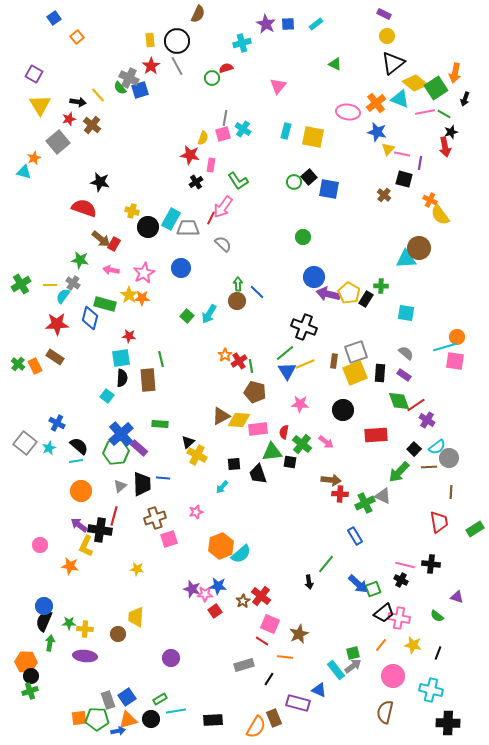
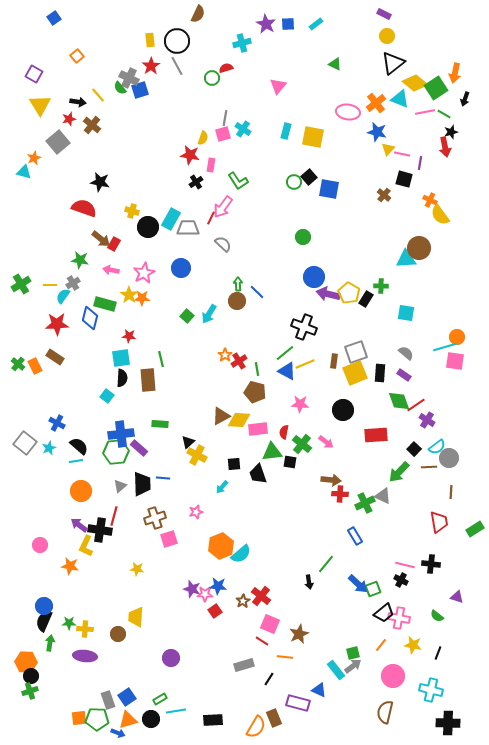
orange square at (77, 37): moved 19 px down
gray cross at (73, 283): rotated 24 degrees clockwise
green line at (251, 366): moved 6 px right, 3 px down
blue triangle at (287, 371): rotated 30 degrees counterclockwise
blue cross at (121, 434): rotated 35 degrees clockwise
blue arrow at (118, 731): moved 2 px down; rotated 32 degrees clockwise
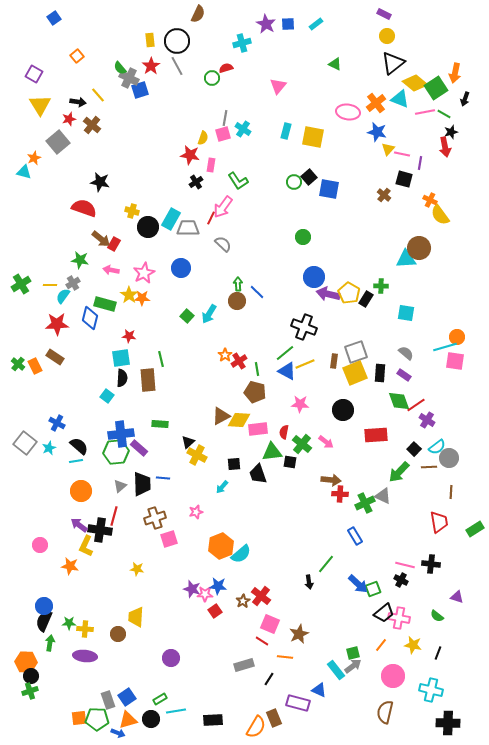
green semicircle at (120, 88): moved 20 px up
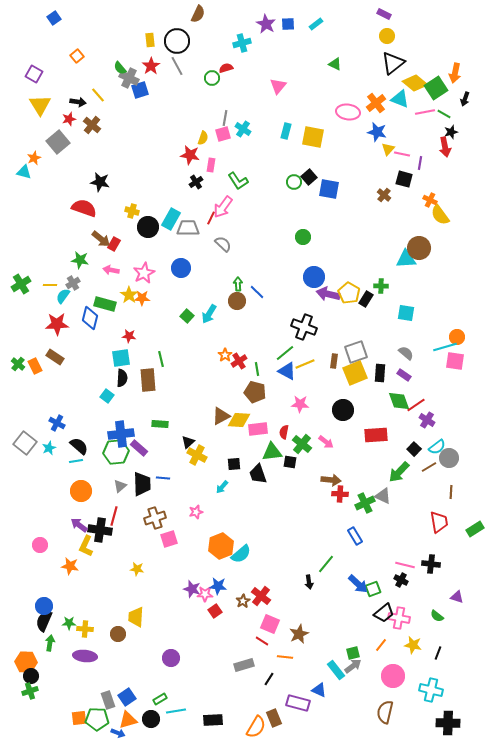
brown line at (429, 467): rotated 28 degrees counterclockwise
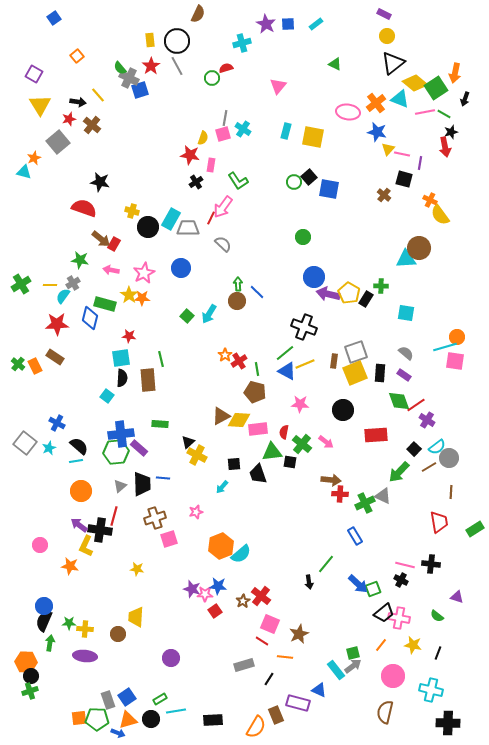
brown rectangle at (274, 718): moved 2 px right, 3 px up
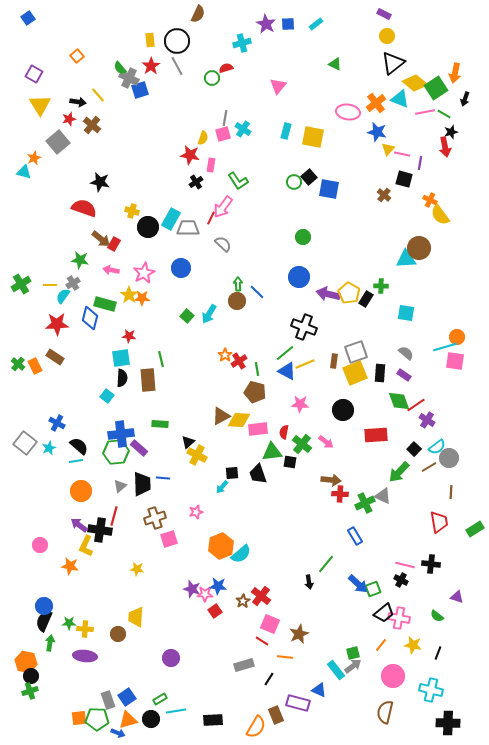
blue square at (54, 18): moved 26 px left
blue circle at (314, 277): moved 15 px left
black square at (234, 464): moved 2 px left, 9 px down
orange hexagon at (26, 662): rotated 10 degrees clockwise
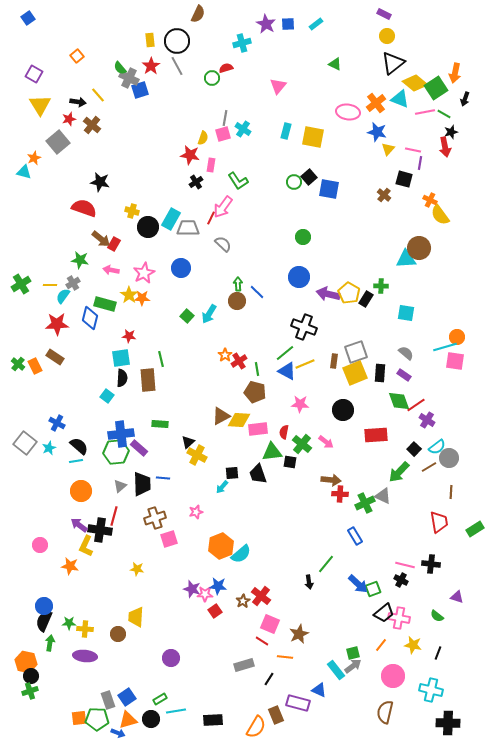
pink line at (402, 154): moved 11 px right, 4 px up
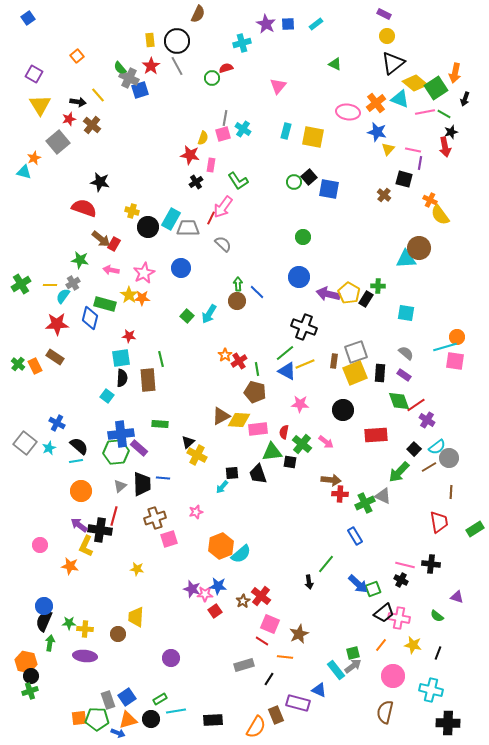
green cross at (381, 286): moved 3 px left
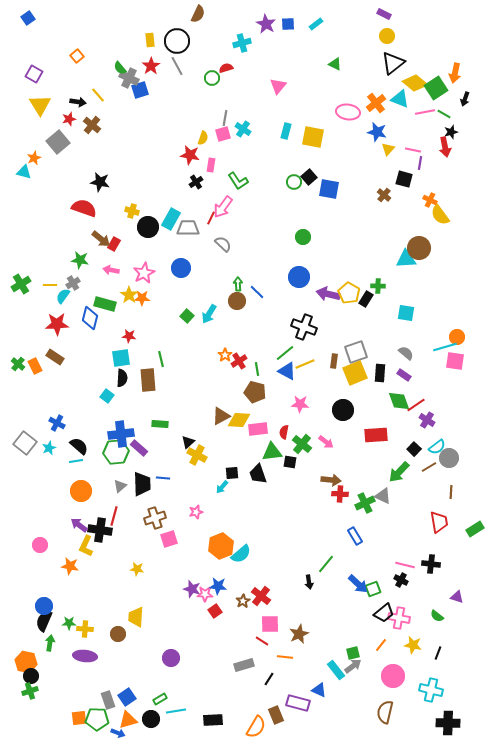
pink square at (270, 624): rotated 24 degrees counterclockwise
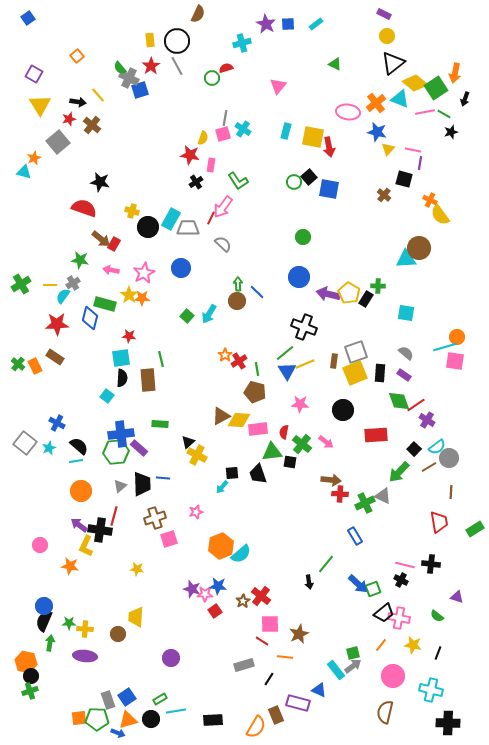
red arrow at (445, 147): moved 116 px left
blue triangle at (287, 371): rotated 30 degrees clockwise
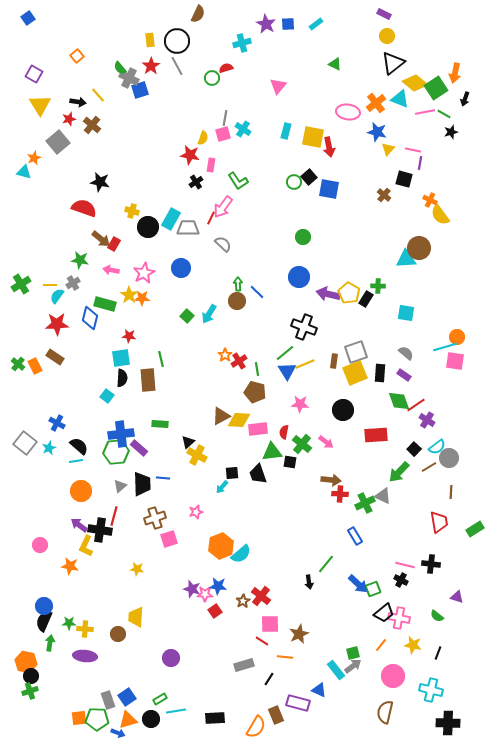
cyan semicircle at (63, 296): moved 6 px left
black rectangle at (213, 720): moved 2 px right, 2 px up
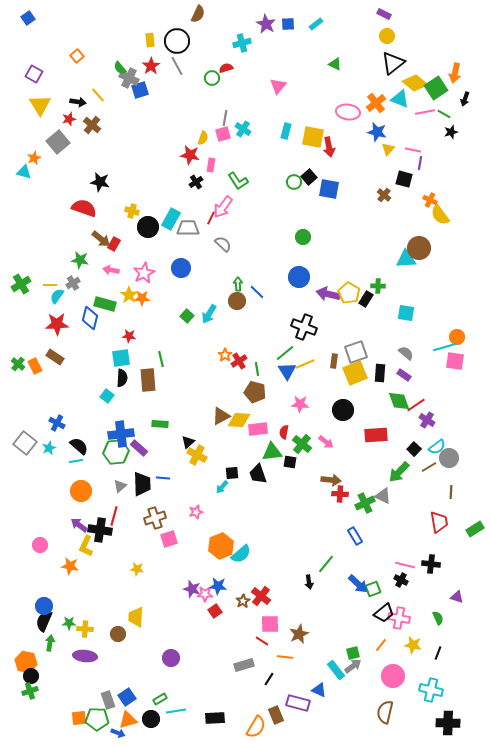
green semicircle at (437, 616): moved 1 px right, 2 px down; rotated 152 degrees counterclockwise
